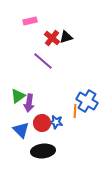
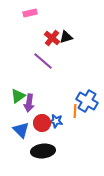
pink rectangle: moved 8 px up
blue star: moved 1 px up
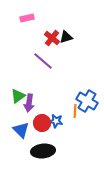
pink rectangle: moved 3 px left, 5 px down
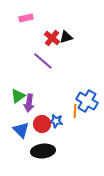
pink rectangle: moved 1 px left
red circle: moved 1 px down
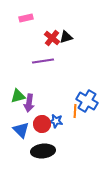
purple line: rotated 50 degrees counterclockwise
green triangle: rotated 21 degrees clockwise
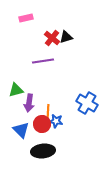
green triangle: moved 2 px left, 6 px up
blue cross: moved 2 px down
orange line: moved 27 px left
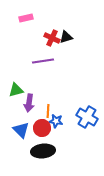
red cross: rotated 14 degrees counterclockwise
blue cross: moved 14 px down
red circle: moved 4 px down
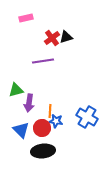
red cross: rotated 28 degrees clockwise
orange line: moved 2 px right
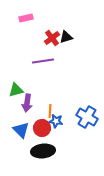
purple arrow: moved 2 px left
